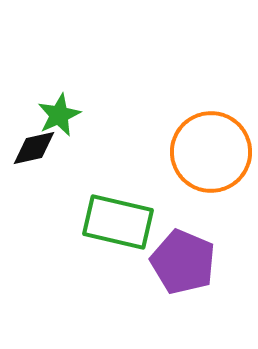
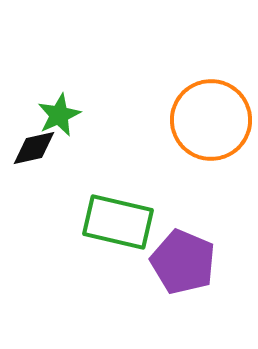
orange circle: moved 32 px up
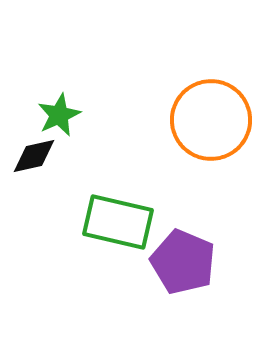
black diamond: moved 8 px down
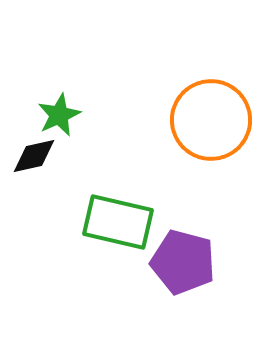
purple pentagon: rotated 8 degrees counterclockwise
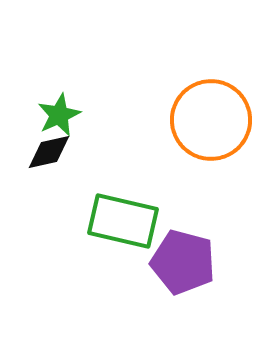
black diamond: moved 15 px right, 4 px up
green rectangle: moved 5 px right, 1 px up
